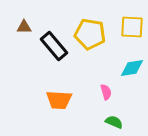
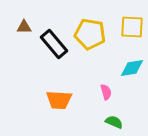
black rectangle: moved 2 px up
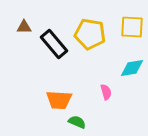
green semicircle: moved 37 px left
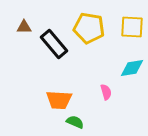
yellow pentagon: moved 1 px left, 6 px up
green semicircle: moved 2 px left
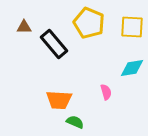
yellow pentagon: moved 5 px up; rotated 12 degrees clockwise
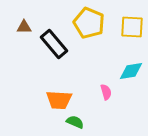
cyan diamond: moved 1 px left, 3 px down
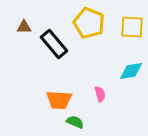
pink semicircle: moved 6 px left, 2 px down
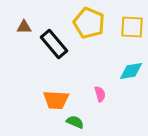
orange trapezoid: moved 3 px left
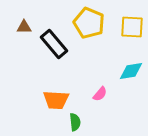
pink semicircle: rotated 56 degrees clockwise
green semicircle: rotated 60 degrees clockwise
